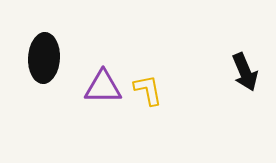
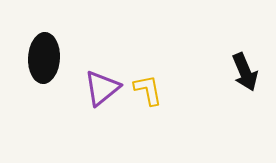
purple triangle: moved 1 px left, 1 px down; rotated 39 degrees counterclockwise
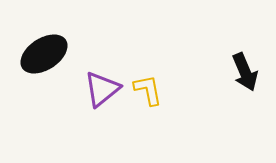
black ellipse: moved 4 px up; rotated 54 degrees clockwise
purple triangle: moved 1 px down
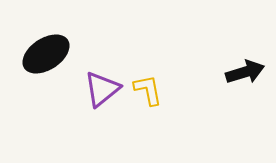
black ellipse: moved 2 px right
black arrow: rotated 84 degrees counterclockwise
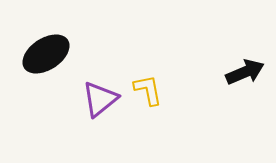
black arrow: rotated 6 degrees counterclockwise
purple triangle: moved 2 px left, 10 px down
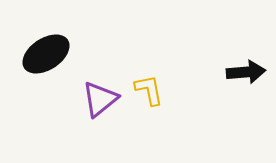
black arrow: moved 1 px right; rotated 18 degrees clockwise
yellow L-shape: moved 1 px right
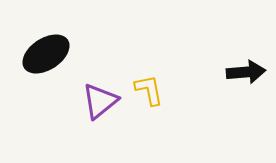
purple triangle: moved 2 px down
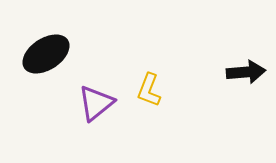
yellow L-shape: rotated 148 degrees counterclockwise
purple triangle: moved 4 px left, 2 px down
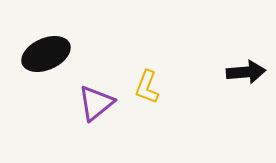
black ellipse: rotated 9 degrees clockwise
yellow L-shape: moved 2 px left, 3 px up
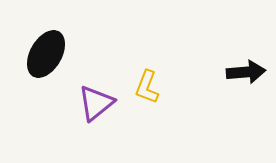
black ellipse: rotated 36 degrees counterclockwise
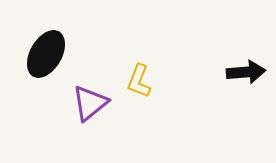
yellow L-shape: moved 8 px left, 6 px up
purple triangle: moved 6 px left
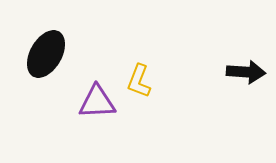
black arrow: rotated 9 degrees clockwise
purple triangle: moved 7 px right, 1 px up; rotated 36 degrees clockwise
